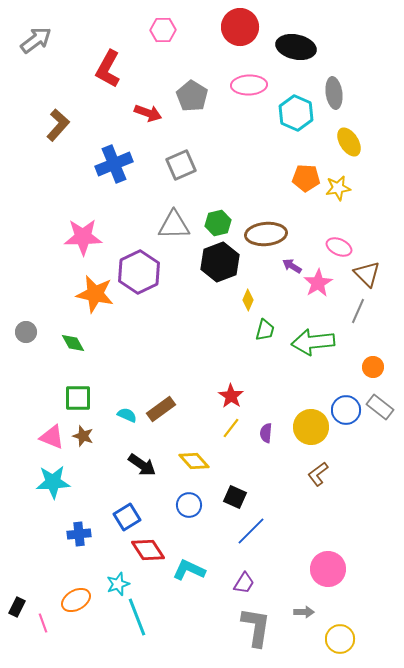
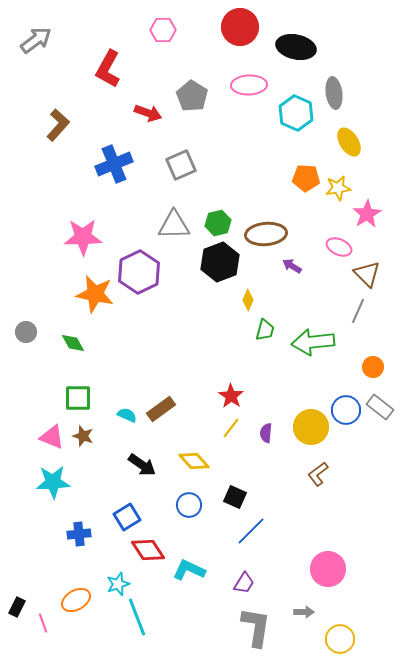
pink star at (318, 283): moved 49 px right, 69 px up
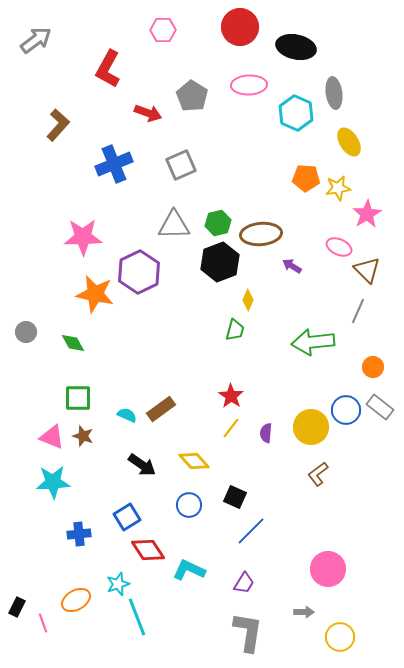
brown ellipse at (266, 234): moved 5 px left
brown triangle at (367, 274): moved 4 px up
green trapezoid at (265, 330): moved 30 px left
gray L-shape at (256, 627): moved 8 px left, 5 px down
yellow circle at (340, 639): moved 2 px up
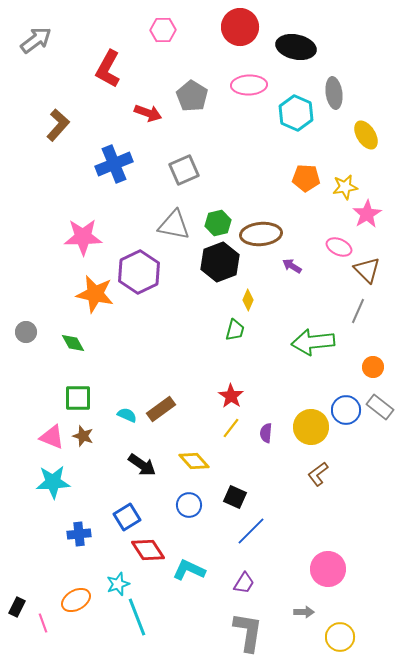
yellow ellipse at (349, 142): moved 17 px right, 7 px up
gray square at (181, 165): moved 3 px right, 5 px down
yellow star at (338, 188): moved 7 px right, 1 px up
gray triangle at (174, 225): rotated 12 degrees clockwise
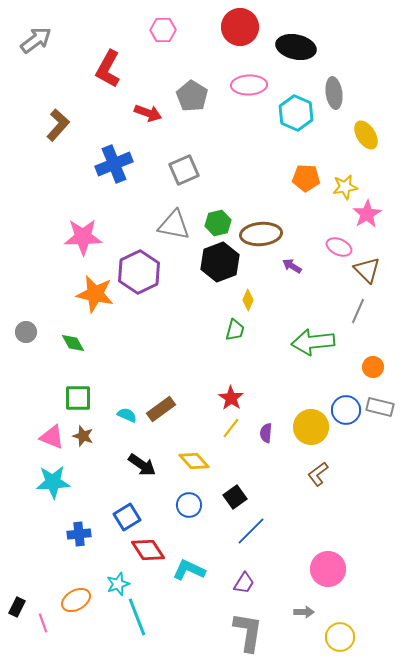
red star at (231, 396): moved 2 px down
gray rectangle at (380, 407): rotated 24 degrees counterclockwise
black square at (235, 497): rotated 30 degrees clockwise
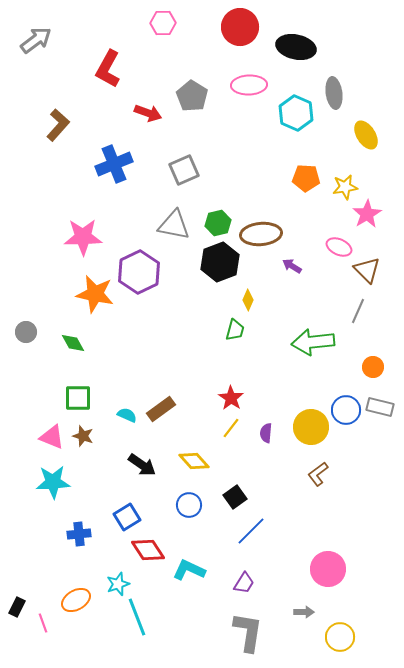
pink hexagon at (163, 30): moved 7 px up
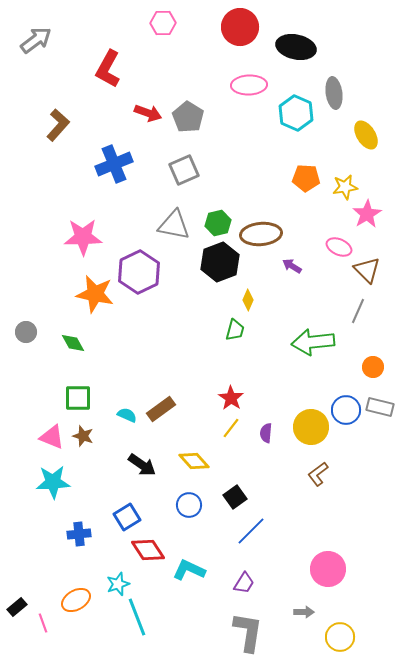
gray pentagon at (192, 96): moved 4 px left, 21 px down
black rectangle at (17, 607): rotated 24 degrees clockwise
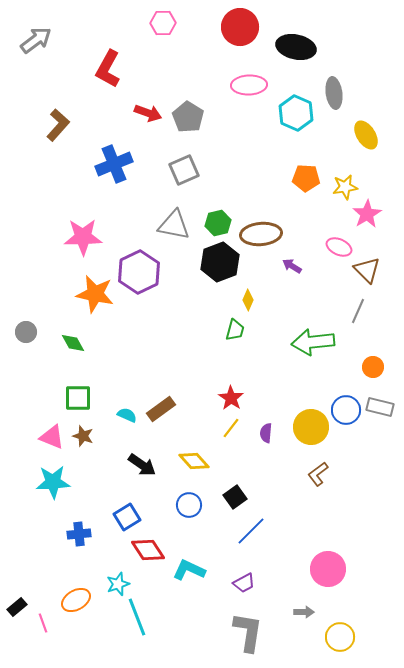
purple trapezoid at (244, 583): rotated 30 degrees clockwise
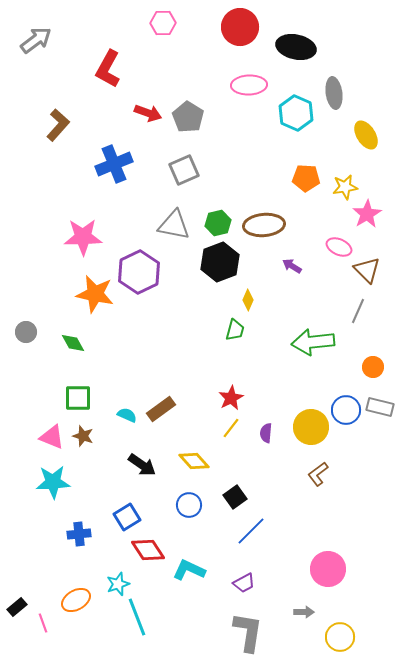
brown ellipse at (261, 234): moved 3 px right, 9 px up
red star at (231, 398): rotated 10 degrees clockwise
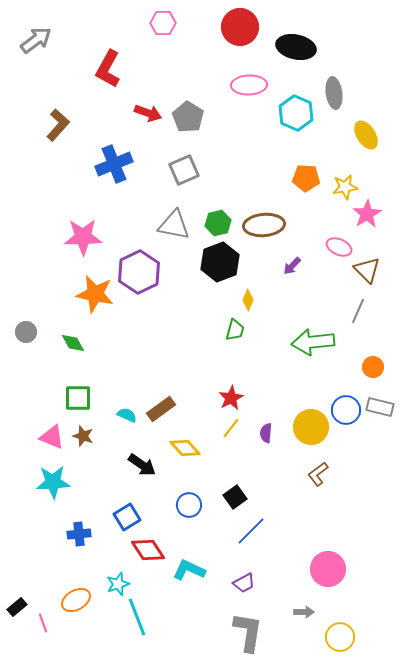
purple arrow at (292, 266): rotated 78 degrees counterclockwise
yellow diamond at (194, 461): moved 9 px left, 13 px up
